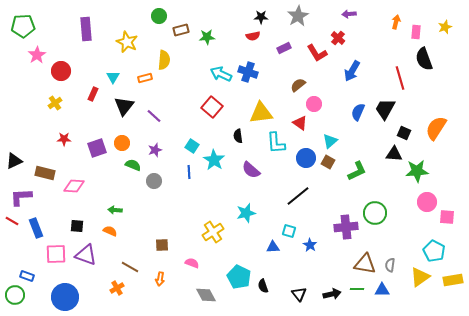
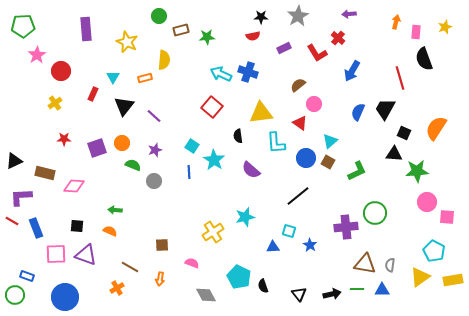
cyan star at (246, 213): moved 1 px left, 4 px down
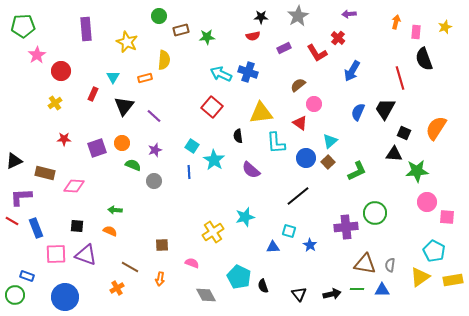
brown square at (328, 162): rotated 16 degrees clockwise
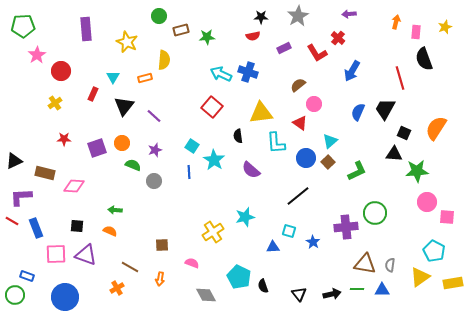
blue star at (310, 245): moved 3 px right, 3 px up
yellow rectangle at (453, 280): moved 3 px down
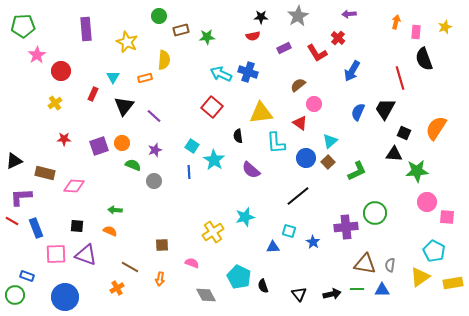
purple square at (97, 148): moved 2 px right, 2 px up
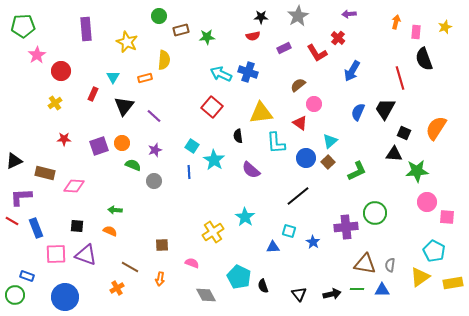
cyan star at (245, 217): rotated 24 degrees counterclockwise
